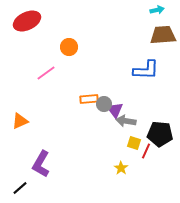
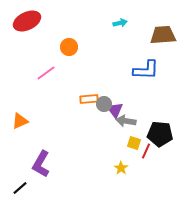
cyan arrow: moved 37 px left, 13 px down
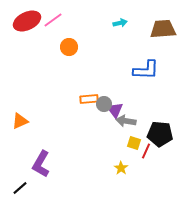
brown trapezoid: moved 6 px up
pink line: moved 7 px right, 53 px up
